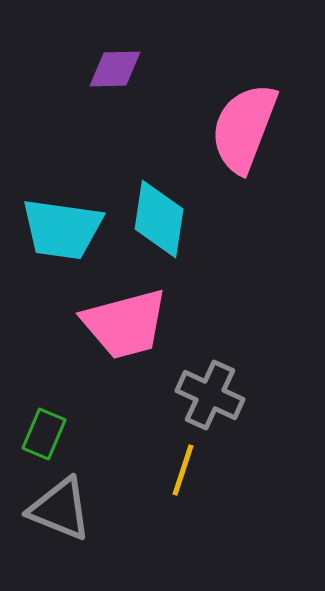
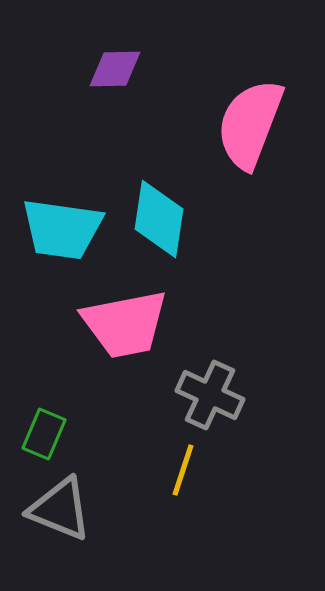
pink semicircle: moved 6 px right, 4 px up
pink trapezoid: rotated 4 degrees clockwise
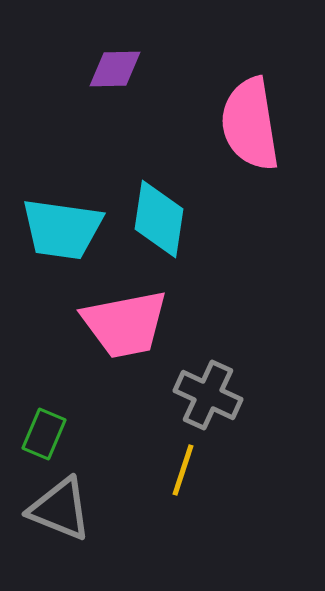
pink semicircle: rotated 30 degrees counterclockwise
gray cross: moved 2 px left
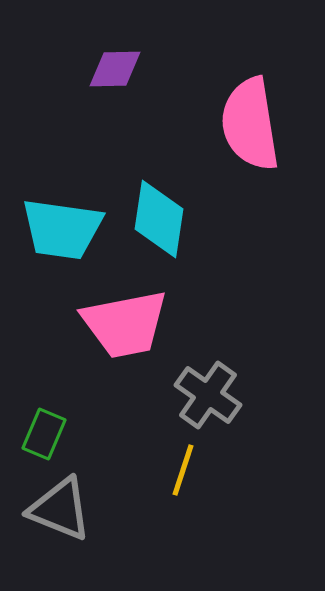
gray cross: rotated 10 degrees clockwise
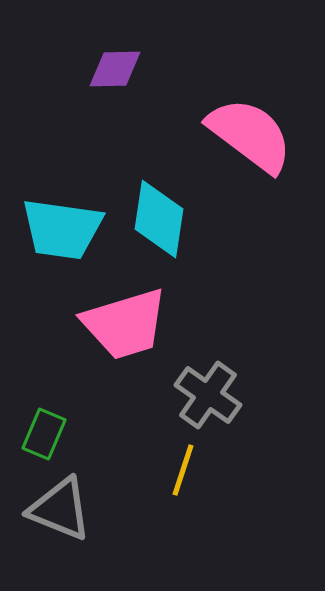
pink semicircle: moved 11 px down; rotated 136 degrees clockwise
pink trapezoid: rotated 6 degrees counterclockwise
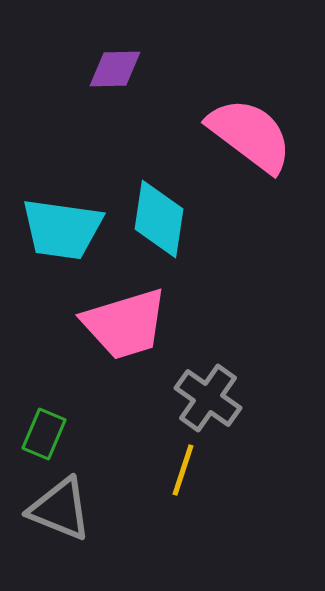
gray cross: moved 3 px down
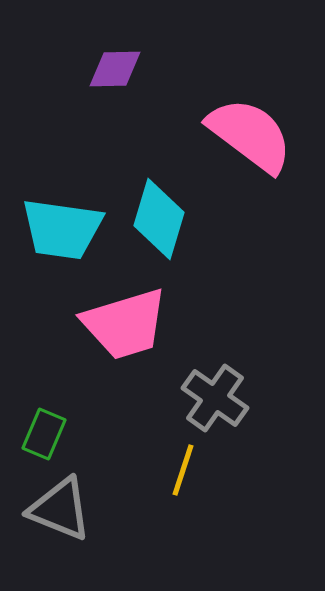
cyan diamond: rotated 8 degrees clockwise
gray cross: moved 7 px right
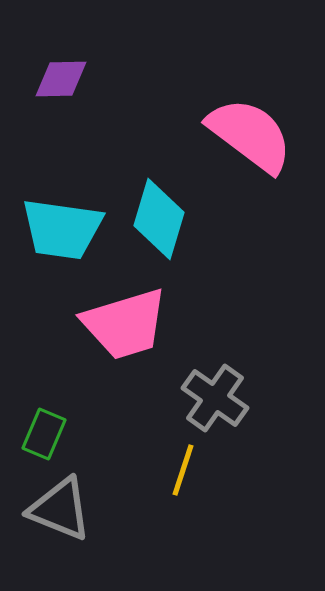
purple diamond: moved 54 px left, 10 px down
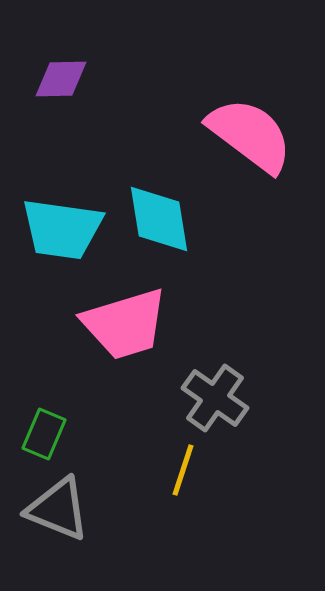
cyan diamond: rotated 26 degrees counterclockwise
gray triangle: moved 2 px left
